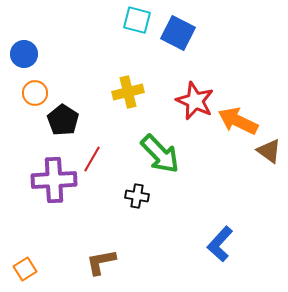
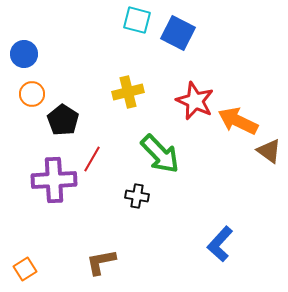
orange circle: moved 3 px left, 1 px down
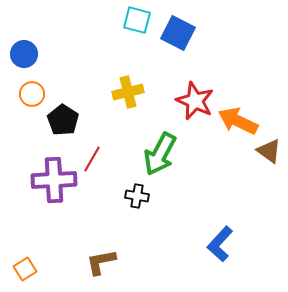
green arrow: rotated 72 degrees clockwise
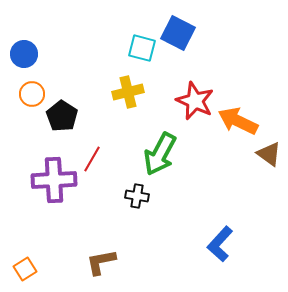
cyan square: moved 5 px right, 28 px down
black pentagon: moved 1 px left, 4 px up
brown triangle: moved 3 px down
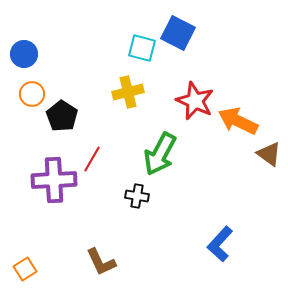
brown L-shape: rotated 104 degrees counterclockwise
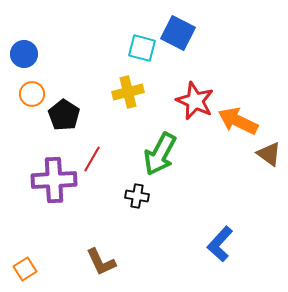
black pentagon: moved 2 px right, 1 px up
